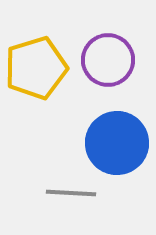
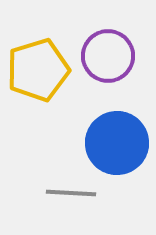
purple circle: moved 4 px up
yellow pentagon: moved 2 px right, 2 px down
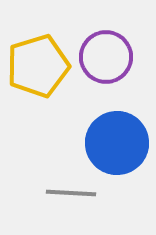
purple circle: moved 2 px left, 1 px down
yellow pentagon: moved 4 px up
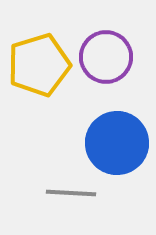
yellow pentagon: moved 1 px right, 1 px up
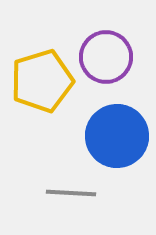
yellow pentagon: moved 3 px right, 16 px down
blue circle: moved 7 px up
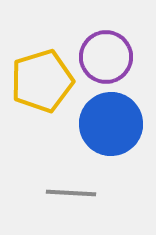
blue circle: moved 6 px left, 12 px up
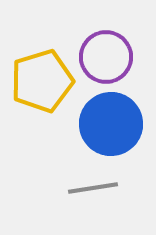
gray line: moved 22 px right, 5 px up; rotated 12 degrees counterclockwise
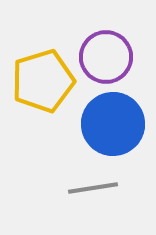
yellow pentagon: moved 1 px right
blue circle: moved 2 px right
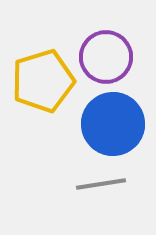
gray line: moved 8 px right, 4 px up
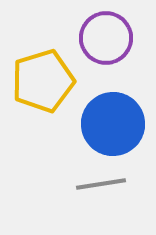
purple circle: moved 19 px up
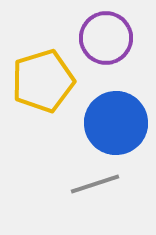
blue circle: moved 3 px right, 1 px up
gray line: moved 6 px left; rotated 9 degrees counterclockwise
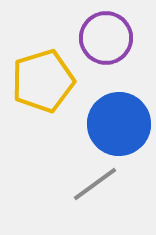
blue circle: moved 3 px right, 1 px down
gray line: rotated 18 degrees counterclockwise
